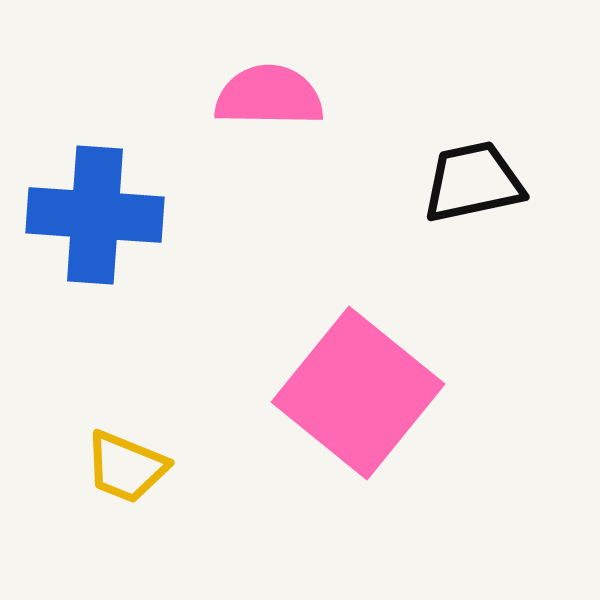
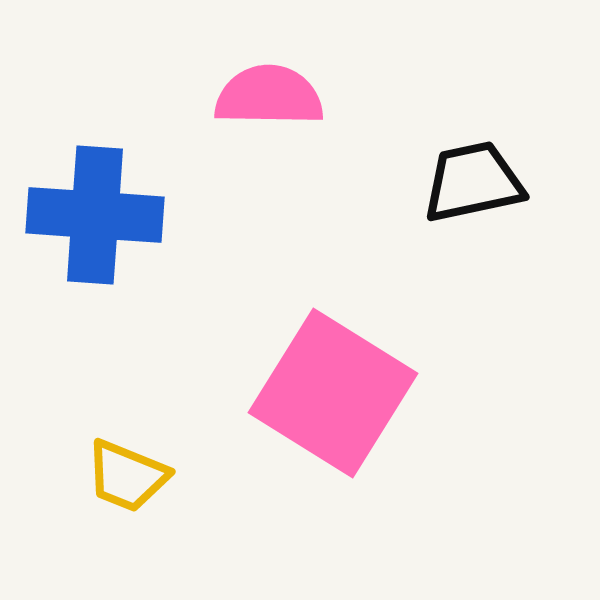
pink square: moved 25 px left; rotated 7 degrees counterclockwise
yellow trapezoid: moved 1 px right, 9 px down
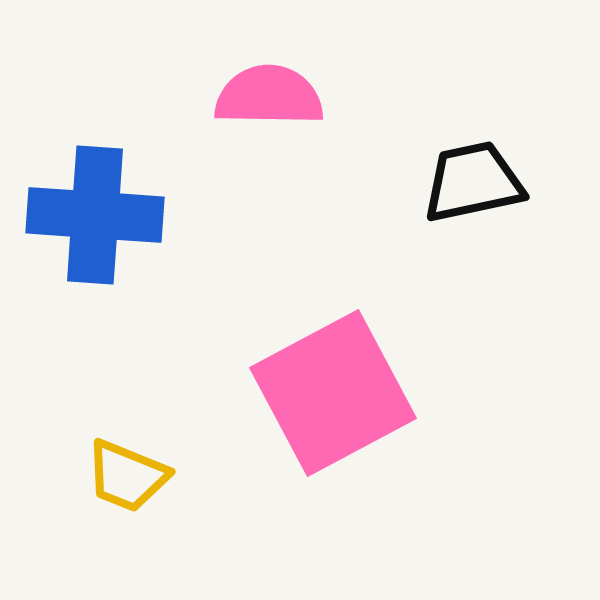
pink square: rotated 30 degrees clockwise
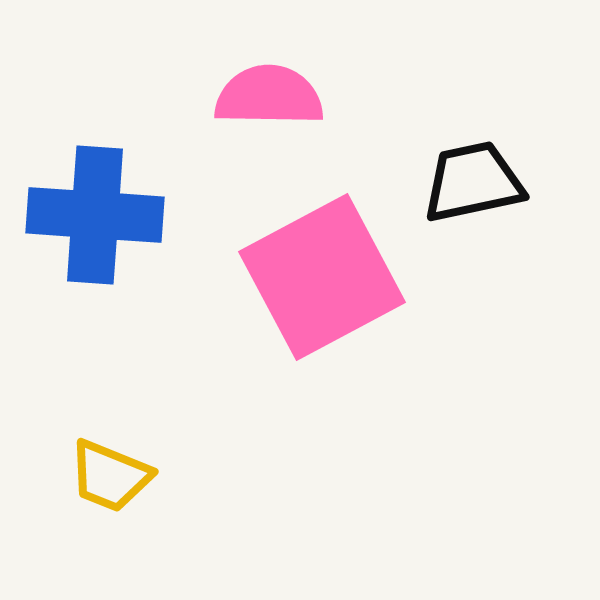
pink square: moved 11 px left, 116 px up
yellow trapezoid: moved 17 px left
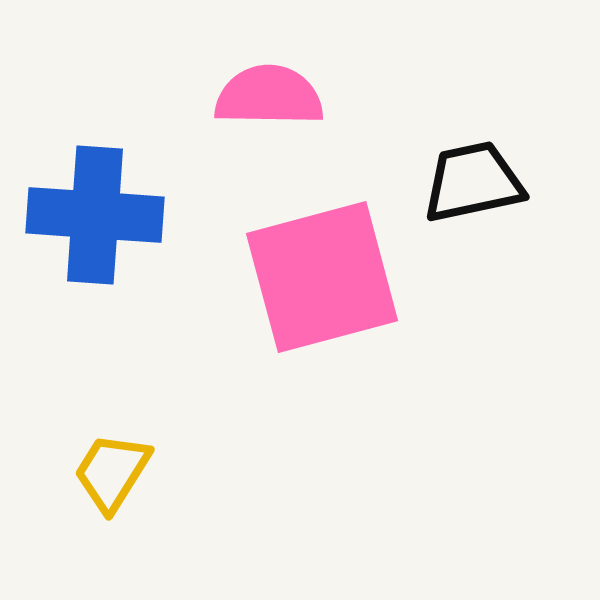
pink square: rotated 13 degrees clockwise
yellow trapezoid: moved 2 px right, 4 px up; rotated 100 degrees clockwise
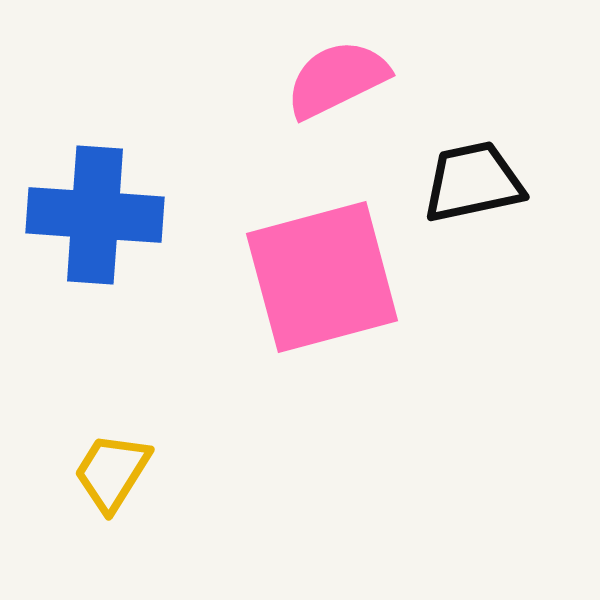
pink semicircle: moved 68 px right, 17 px up; rotated 27 degrees counterclockwise
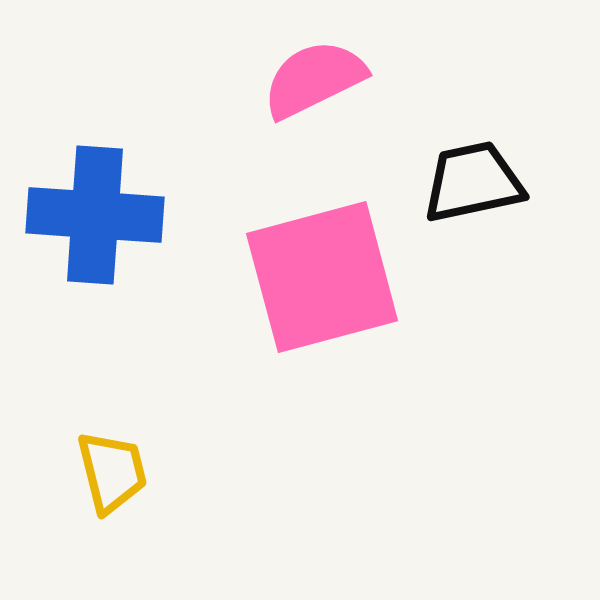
pink semicircle: moved 23 px left
yellow trapezoid: rotated 134 degrees clockwise
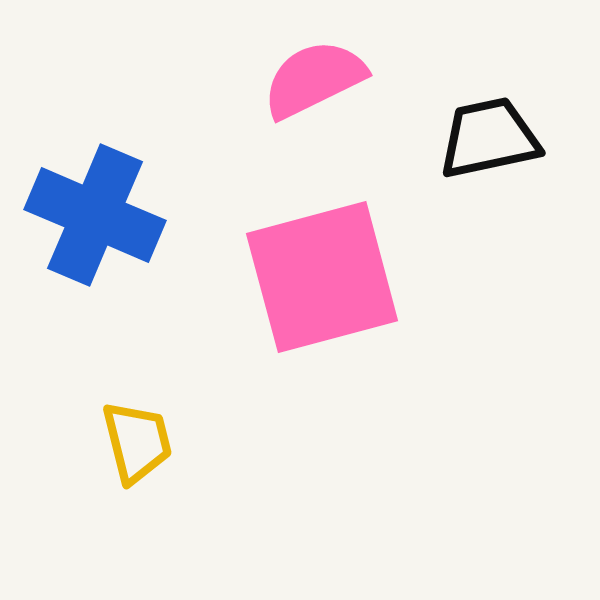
black trapezoid: moved 16 px right, 44 px up
blue cross: rotated 19 degrees clockwise
yellow trapezoid: moved 25 px right, 30 px up
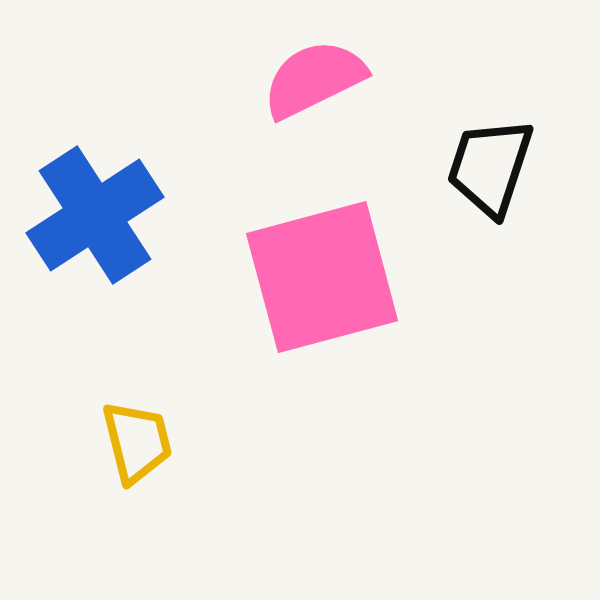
black trapezoid: moved 1 px right, 29 px down; rotated 60 degrees counterclockwise
blue cross: rotated 34 degrees clockwise
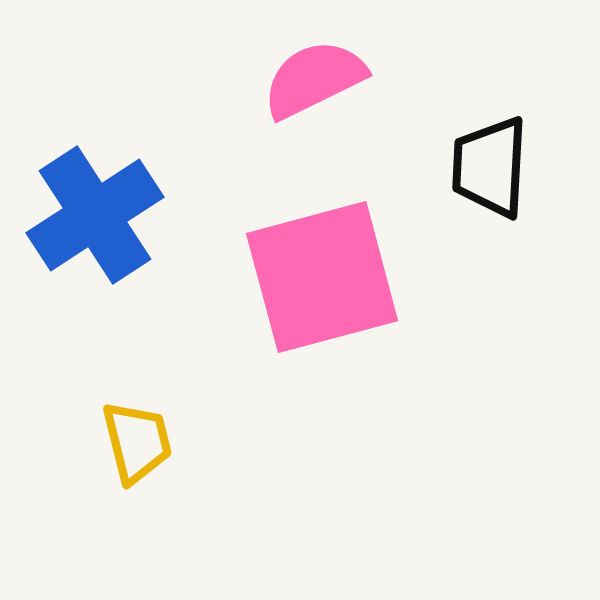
black trapezoid: rotated 15 degrees counterclockwise
